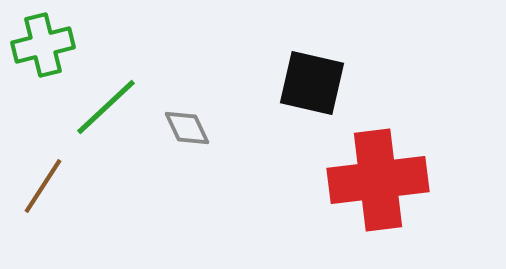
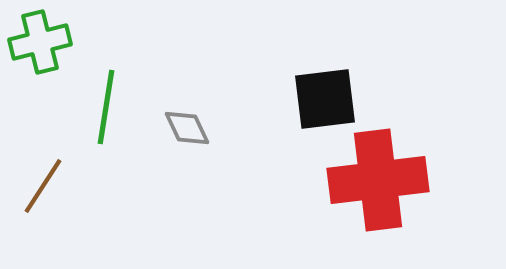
green cross: moved 3 px left, 3 px up
black square: moved 13 px right, 16 px down; rotated 20 degrees counterclockwise
green line: rotated 38 degrees counterclockwise
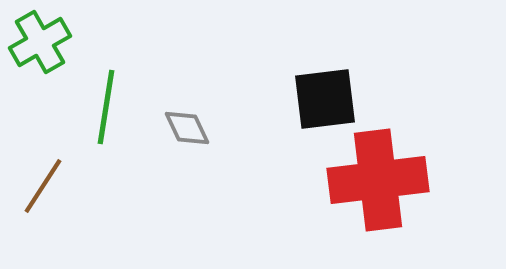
green cross: rotated 16 degrees counterclockwise
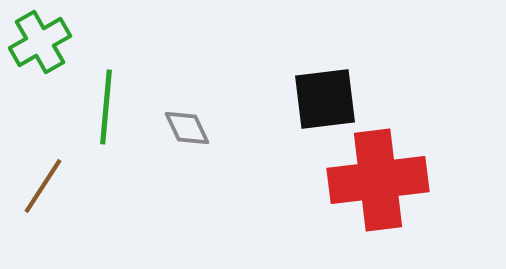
green line: rotated 4 degrees counterclockwise
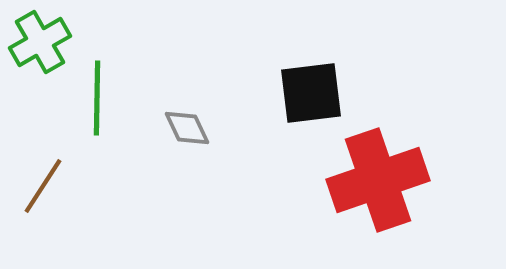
black square: moved 14 px left, 6 px up
green line: moved 9 px left, 9 px up; rotated 4 degrees counterclockwise
red cross: rotated 12 degrees counterclockwise
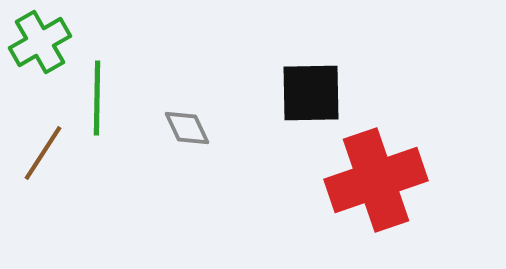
black square: rotated 6 degrees clockwise
red cross: moved 2 px left
brown line: moved 33 px up
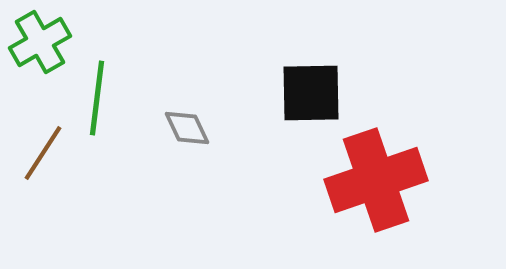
green line: rotated 6 degrees clockwise
